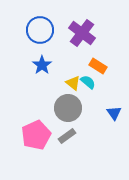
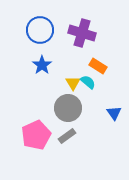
purple cross: rotated 20 degrees counterclockwise
yellow triangle: rotated 21 degrees clockwise
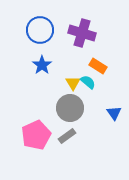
gray circle: moved 2 px right
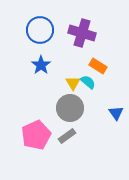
blue star: moved 1 px left
blue triangle: moved 2 px right
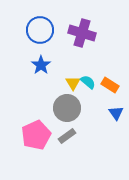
orange rectangle: moved 12 px right, 19 px down
gray circle: moved 3 px left
